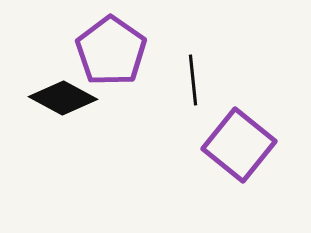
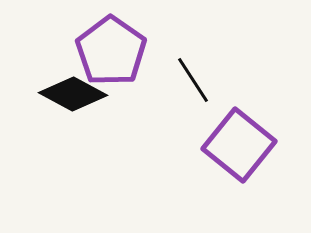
black line: rotated 27 degrees counterclockwise
black diamond: moved 10 px right, 4 px up
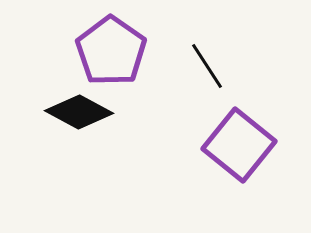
black line: moved 14 px right, 14 px up
black diamond: moved 6 px right, 18 px down
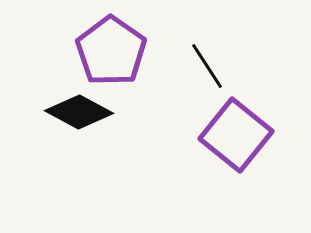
purple square: moved 3 px left, 10 px up
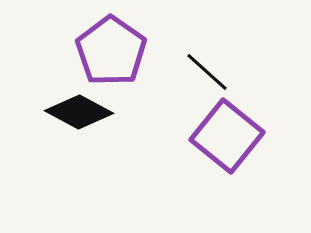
black line: moved 6 px down; rotated 15 degrees counterclockwise
purple square: moved 9 px left, 1 px down
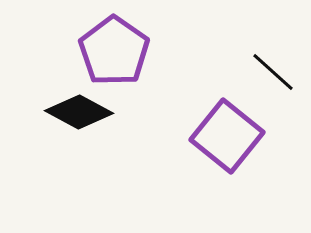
purple pentagon: moved 3 px right
black line: moved 66 px right
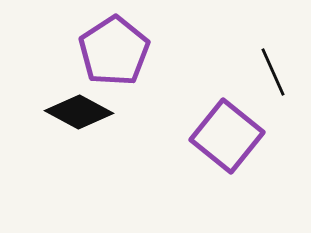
purple pentagon: rotated 4 degrees clockwise
black line: rotated 24 degrees clockwise
